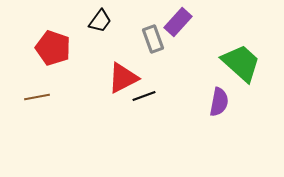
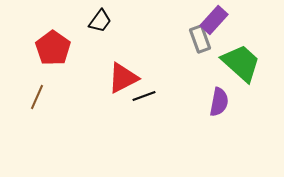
purple rectangle: moved 36 px right, 2 px up
gray rectangle: moved 47 px right
red pentagon: rotated 16 degrees clockwise
brown line: rotated 55 degrees counterclockwise
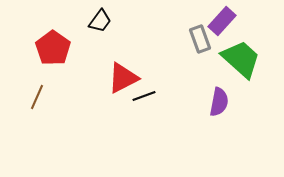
purple rectangle: moved 8 px right, 1 px down
green trapezoid: moved 4 px up
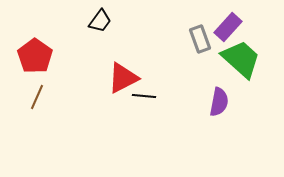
purple rectangle: moved 6 px right, 6 px down
red pentagon: moved 18 px left, 8 px down
black line: rotated 25 degrees clockwise
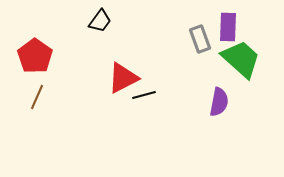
purple rectangle: rotated 40 degrees counterclockwise
black line: moved 1 px up; rotated 20 degrees counterclockwise
